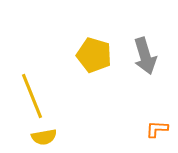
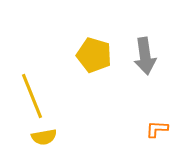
gray arrow: rotated 9 degrees clockwise
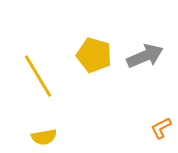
gray arrow: rotated 105 degrees counterclockwise
yellow line: moved 6 px right, 20 px up; rotated 9 degrees counterclockwise
orange L-shape: moved 4 px right, 1 px up; rotated 30 degrees counterclockwise
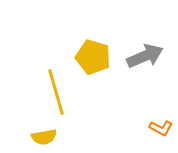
yellow pentagon: moved 1 px left, 2 px down
yellow line: moved 18 px right, 16 px down; rotated 15 degrees clockwise
orange L-shape: rotated 125 degrees counterclockwise
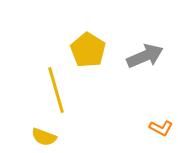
yellow pentagon: moved 5 px left, 7 px up; rotated 16 degrees clockwise
yellow line: moved 2 px up
yellow semicircle: rotated 30 degrees clockwise
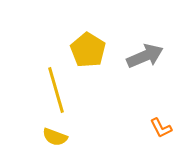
orange L-shape: rotated 35 degrees clockwise
yellow semicircle: moved 11 px right
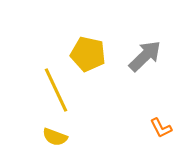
yellow pentagon: moved 4 px down; rotated 20 degrees counterclockwise
gray arrow: rotated 21 degrees counterclockwise
yellow line: rotated 9 degrees counterclockwise
